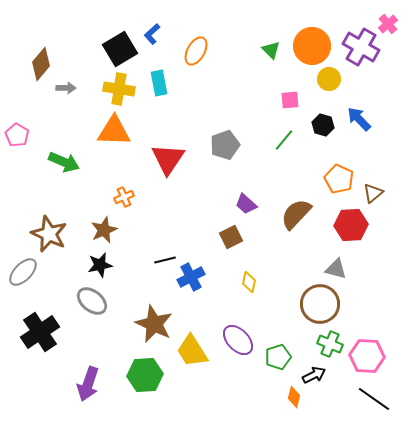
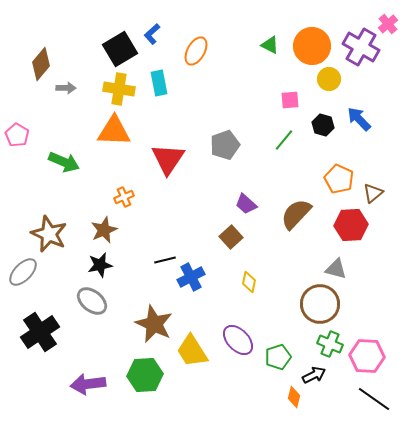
green triangle at (271, 50): moved 1 px left, 5 px up; rotated 18 degrees counterclockwise
brown square at (231, 237): rotated 15 degrees counterclockwise
purple arrow at (88, 384): rotated 64 degrees clockwise
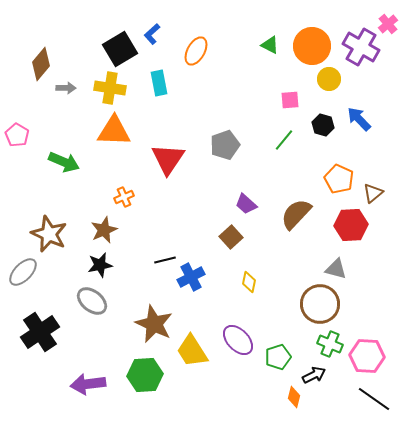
yellow cross at (119, 89): moved 9 px left, 1 px up
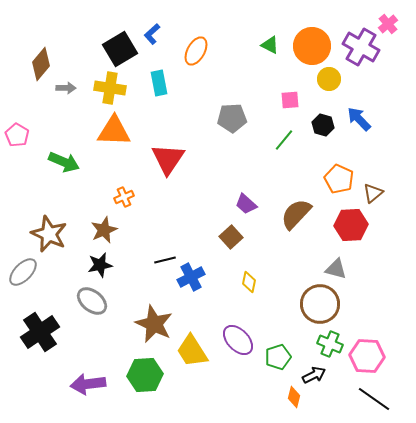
gray pentagon at (225, 145): moved 7 px right, 27 px up; rotated 16 degrees clockwise
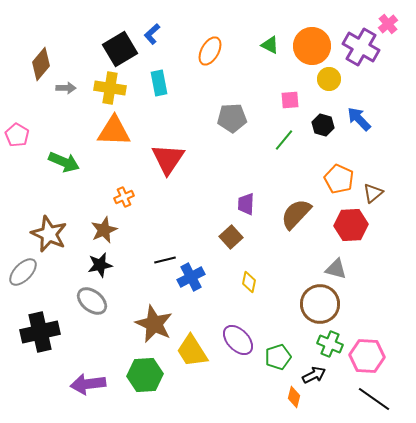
orange ellipse at (196, 51): moved 14 px right
purple trapezoid at (246, 204): rotated 50 degrees clockwise
black cross at (40, 332): rotated 21 degrees clockwise
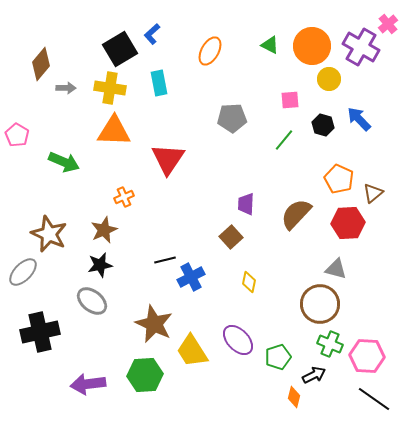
red hexagon at (351, 225): moved 3 px left, 2 px up
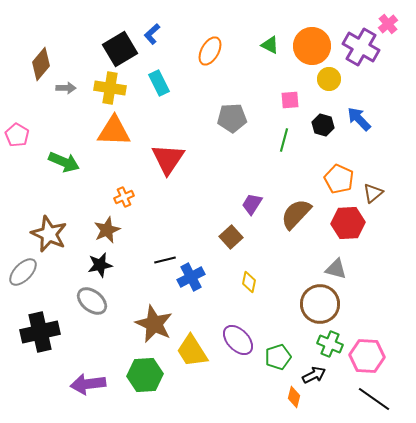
cyan rectangle at (159, 83): rotated 15 degrees counterclockwise
green line at (284, 140): rotated 25 degrees counterclockwise
purple trapezoid at (246, 204): moved 6 px right; rotated 30 degrees clockwise
brown star at (104, 230): moved 3 px right
